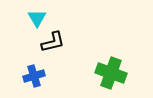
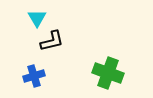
black L-shape: moved 1 px left, 1 px up
green cross: moved 3 px left
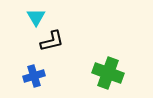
cyan triangle: moved 1 px left, 1 px up
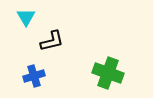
cyan triangle: moved 10 px left
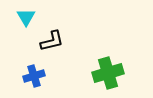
green cross: rotated 36 degrees counterclockwise
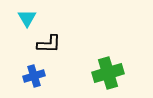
cyan triangle: moved 1 px right, 1 px down
black L-shape: moved 3 px left, 3 px down; rotated 15 degrees clockwise
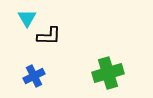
black L-shape: moved 8 px up
blue cross: rotated 10 degrees counterclockwise
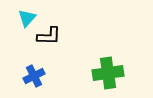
cyan triangle: rotated 12 degrees clockwise
green cross: rotated 8 degrees clockwise
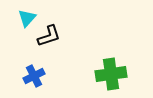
black L-shape: rotated 20 degrees counterclockwise
green cross: moved 3 px right, 1 px down
